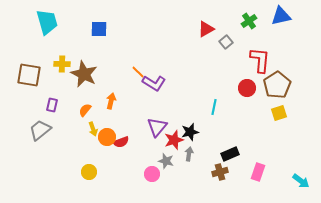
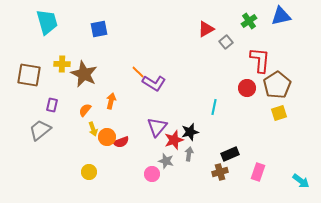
blue square: rotated 12 degrees counterclockwise
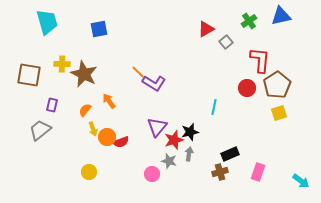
orange arrow: moved 2 px left; rotated 49 degrees counterclockwise
gray star: moved 3 px right
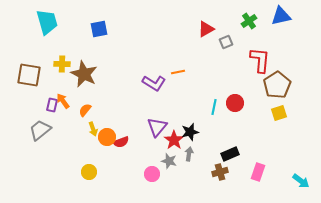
gray square: rotated 16 degrees clockwise
orange line: moved 40 px right; rotated 56 degrees counterclockwise
red circle: moved 12 px left, 15 px down
orange arrow: moved 46 px left
red star: rotated 18 degrees counterclockwise
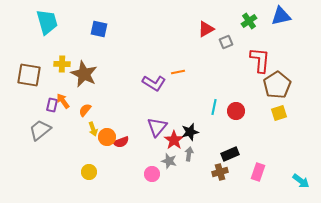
blue square: rotated 24 degrees clockwise
red circle: moved 1 px right, 8 px down
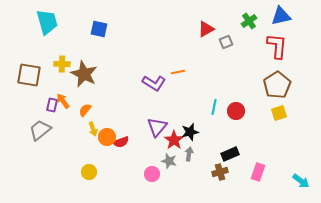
red L-shape: moved 17 px right, 14 px up
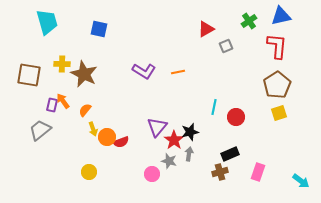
gray square: moved 4 px down
purple L-shape: moved 10 px left, 12 px up
red circle: moved 6 px down
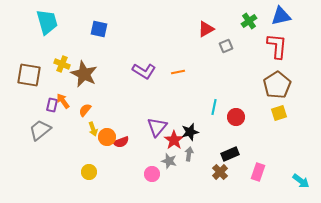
yellow cross: rotated 21 degrees clockwise
brown cross: rotated 28 degrees counterclockwise
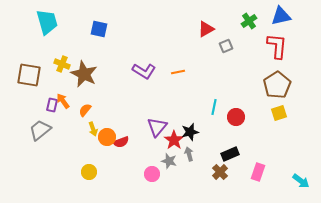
gray arrow: rotated 24 degrees counterclockwise
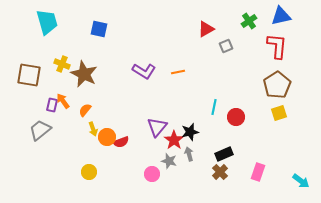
black rectangle: moved 6 px left
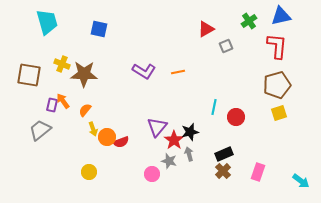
brown star: rotated 24 degrees counterclockwise
brown pentagon: rotated 16 degrees clockwise
brown cross: moved 3 px right, 1 px up
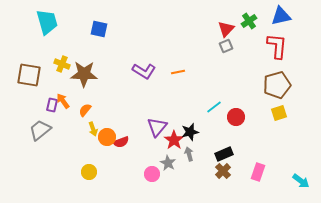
red triangle: moved 20 px right; rotated 18 degrees counterclockwise
cyan line: rotated 42 degrees clockwise
gray star: moved 1 px left, 2 px down; rotated 14 degrees clockwise
